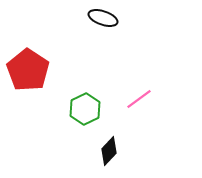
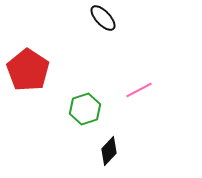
black ellipse: rotated 28 degrees clockwise
pink line: moved 9 px up; rotated 8 degrees clockwise
green hexagon: rotated 8 degrees clockwise
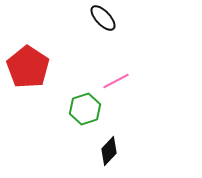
red pentagon: moved 3 px up
pink line: moved 23 px left, 9 px up
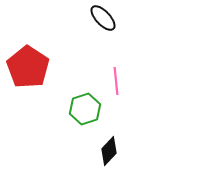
pink line: rotated 68 degrees counterclockwise
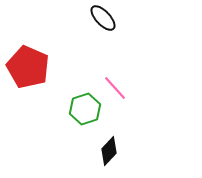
red pentagon: rotated 9 degrees counterclockwise
pink line: moved 1 px left, 7 px down; rotated 36 degrees counterclockwise
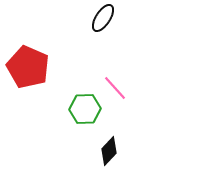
black ellipse: rotated 76 degrees clockwise
green hexagon: rotated 16 degrees clockwise
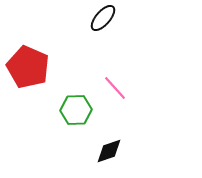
black ellipse: rotated 8 degrees clockwise
green hexagon: moved 9 px left, 1 px down
black diamond: rotated 28 degrees clockwise
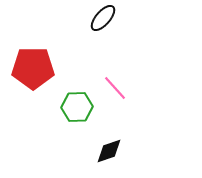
red pentagon: moved 5 px right, 1 px down; rotated 24 degrees counterclockwise
green hexagon: moved 1 px right, 3 px up
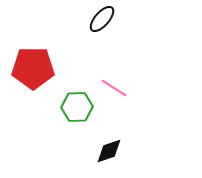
black ellipse: moved 1 px left, 1 px down
pink line: moved 1 px left; rotated 16 degrees counterclockwise
